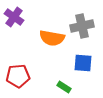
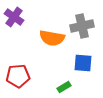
green rectangle: rotated 64 degrees counterclockwise
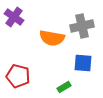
red pentagon: rotated 20 degrees clockwise
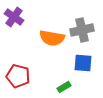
gray cross: moved 4 px down
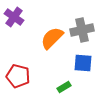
orange semicircle: rotated 125 degrees clockwise
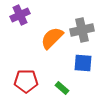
purple cross: moved 6 px right, 2 px up; rotated 30 degrees clockwise
red pentagon: moved 8 px right, 5 px down; rotated 15 degrees counterclockwise
green rectangle: moved 2 px left, 1 px down; rotated 72 degrees clockwise
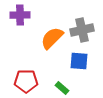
purple cross: rotated 24 degrees clockwise
blue square: moved 4 px left, 2 px up
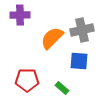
red pentagon: moved 1 px right, 1 px up
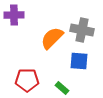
purple cross: moved 6 px left
gray cross: rotated 25 degrees clockwise
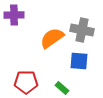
orange semicircle: rotated 10 degrees clockwise
red pentagon: moved 1 px left, 2 px down
